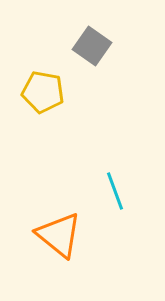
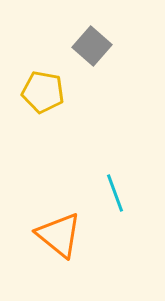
gray square: rotated 6 degrees clockwise
cyan line: moved 2 px down
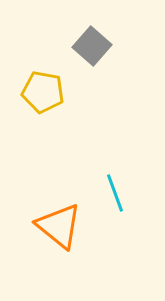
orange triangle: moved 9 px up
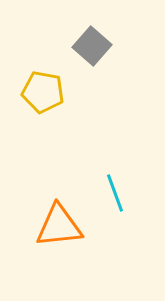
orange triangle: rotated 45 degrees counterclockwise
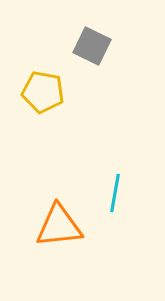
gray square: rotated 15 degrees counterclockwise
cyan line: rotated 30 degrees clockwise
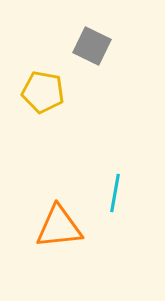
orange triangle: moved 1 px down
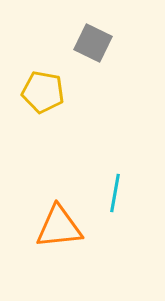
gray square: moved 1 px right, 3 px up
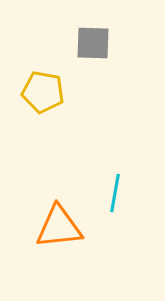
gray square: rotated 24 degrees counterclockwise
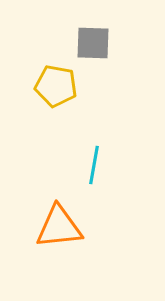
yellow pentagon: moved 13 px right, 6 px up
cyan line: moved 21 px left, 28 px up
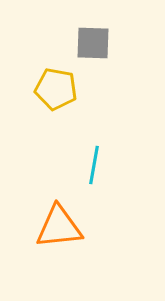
yellow pentagon: moved 3 px down
